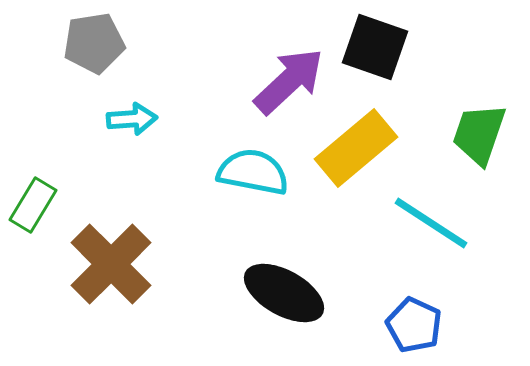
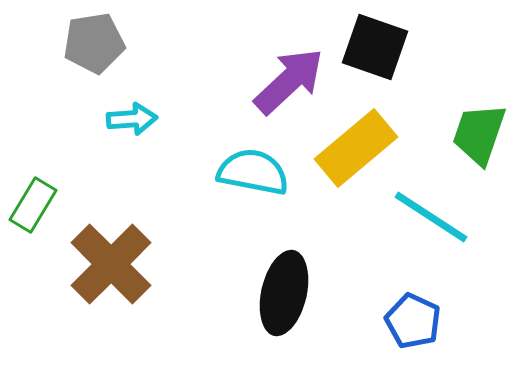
cyan line: moved 6 px up
black ellipse: rotated 74 degrees clockwise
blue pentagon: moved 1 px left, 4 px up
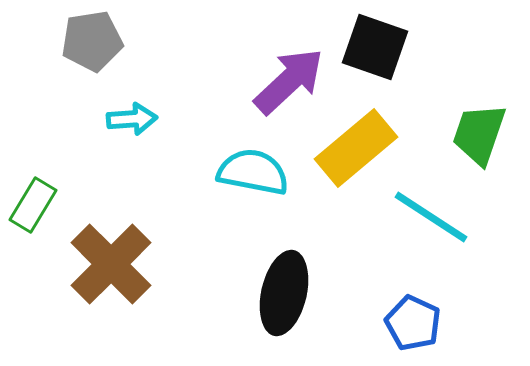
gray pentagon: moved 2 px left, 2 px up
blue pentagon: moved 2 px down
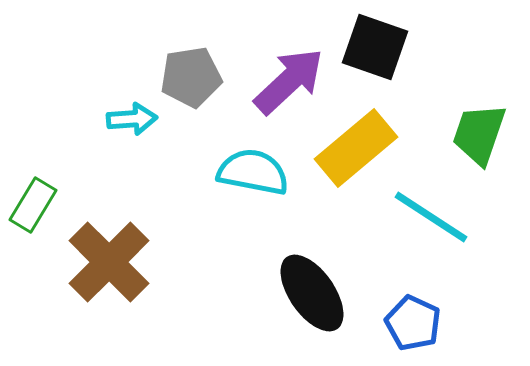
gray pentagon: moved 99 px right, 36 px down
brown cross: moved 2 px left, 2 px up
black ellipse: moved 28 px right; rotated 48 degrees counterclockwise
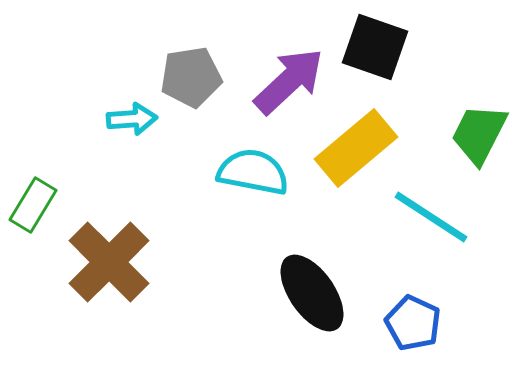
green trapezoid: rotated 8 degrees clockwise
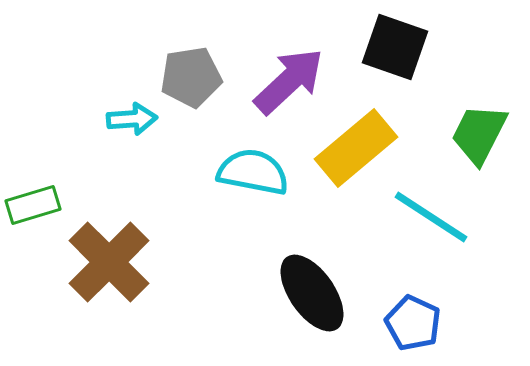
black square: moved 20 px right
green rectangle: rotated 42 degrees clockwise
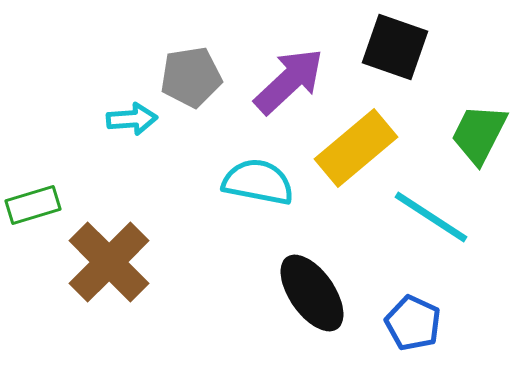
cyan semicircle: moved 5 px right, 10 px down
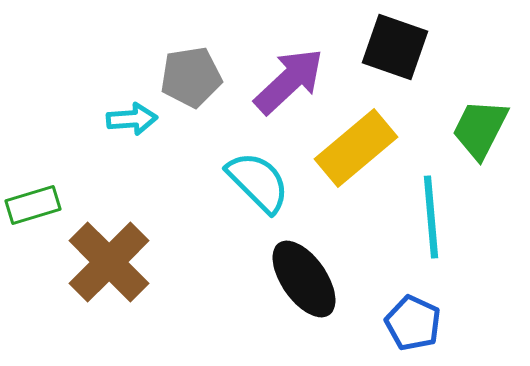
green trapezoid: moved 1 px right, 5 px up
cyan semicircle: rotated 34 degrees clockwise
cyan line: rotated 52 degrees clockwise
black ellipse: moved 8 px left, 14 px up
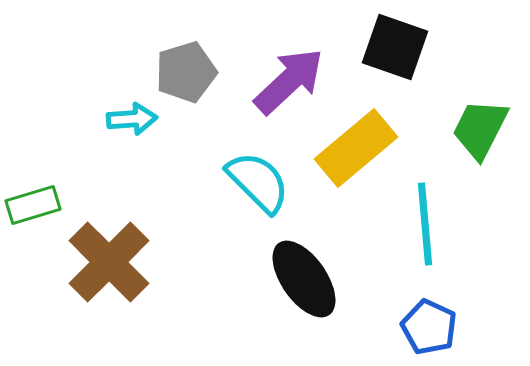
gray pentagon: moved 5 px left, 5 px up; rotated 8 degrees counterclockwise
cyan line: moved 6 px left, 7 px down
blue pentagon: moved 16 px right, 4 px down
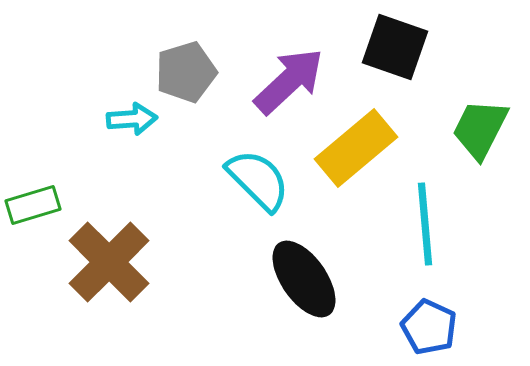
cyan semicircle: moved 2 px up
